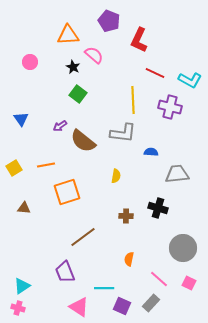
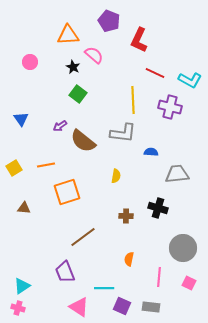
pink line: moved 2 px up; rotated 54 degrees clockwise
gray rectangle: moved 4 px down; rotated 54 degrees clockwise
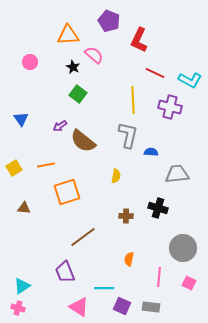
gray L-shape: moved 5 px right, 2 px down; rotated 84 degrees counterclockwise
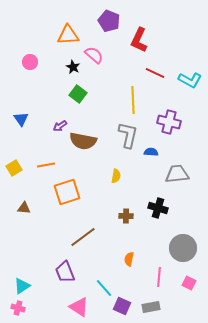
purple cross: moved 1 px left, 15 px down
brown semicircle: rotated 28 degrees counterclockwise
cyan line: rotated 48 degrees clockwise
gray rectangle: rotated 18 degrees counterclockwise
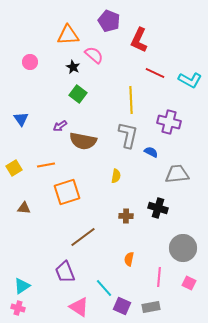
yellow line: moved 2 px left
blue semicircle: rotated 24 degrees clockwise
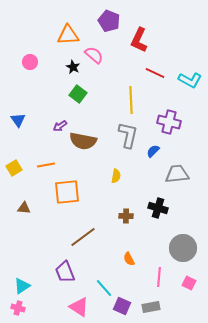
blue triangle: moved 3 px left, 1 px down
blue semicircle: moved 2 px right, 1 px up; rotated 72 degrees counterclockwise
orange square: rotated 12 degrees clockwise
orange semicircle: rotated 40 degrees counterclockwise
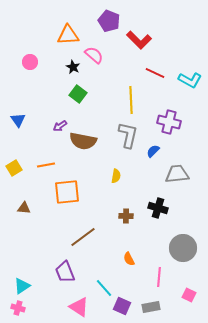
red L-shape: rotated 70 degrees counterclockwise
pink square: moved 12 px down
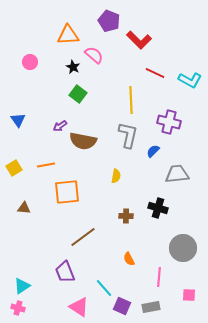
pink square: rotated 24 degrees counterclockwise
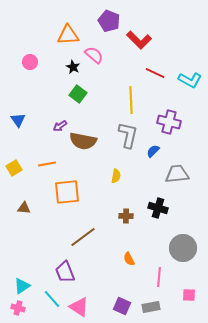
orange line: moved 1 px right, 1 px up
cyan line: moved 52 px left, 11 px down
